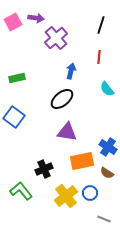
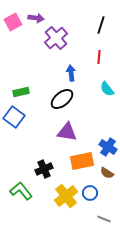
blue arrow: moved 2 px down; rotated 21 degrees counterclockwise
green rectangle: moved 4 px right, 14 px down
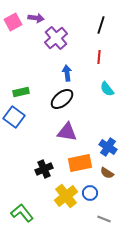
blue arrow: moved 4 px left
orange rectangle: moved 2 px left, 2 px down
green L-shape: moved 1 px right, 22 px down
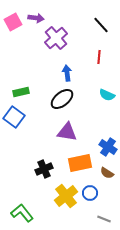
black line: rotated 60 degrees counterclockwise
cyan semicircle: moved 6 px down; rotated 28 degrees counterclockwise
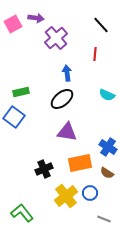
pink square: moved 2 px down
red line: moved 4 px left, 3 px up
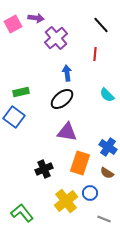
cyan semicircle: rotated 21 degrees clockwise
orange rectangle: rotated 60 degrees counterclockwise
yellow cross: moved 5 px down
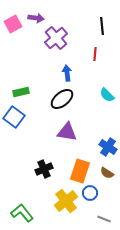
black line: moved 1 px right, 1 px down; rotated 36 degrees clockwise
orange rectangle: moved 8 px down
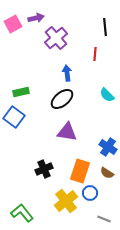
purple arrow: rotated 21 degrees counterclockwise
black line: moved 3 px right, 1 px down
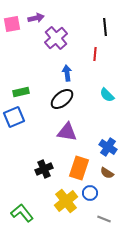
pink square: moved 1 px left; rotated 18 degrees clockwise
blue square: rotated 30 degrees clockwise
orange rectangle: moved 1 px left, 3 px up
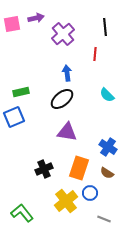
purple cross: moved 7 px right, 4 px up
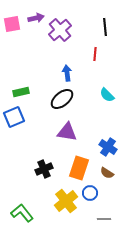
purple cross: moved 3 px left, 4 px up
gray line: rotated 24 degrees counterclockwise
